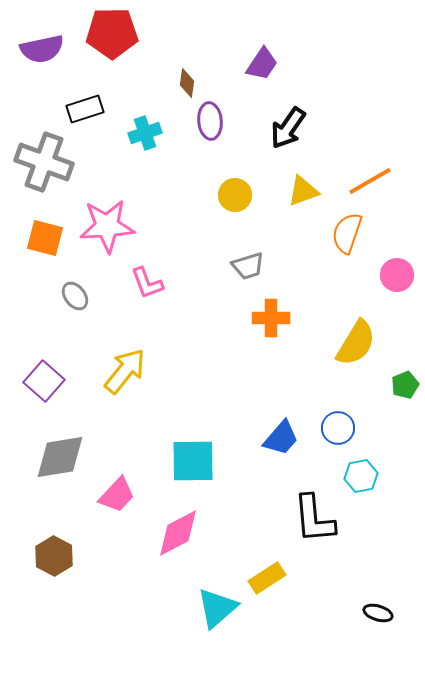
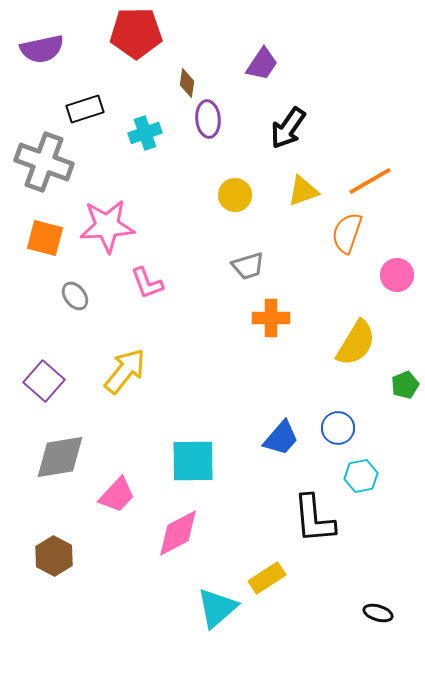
red pentagon: moved 24 px right
purple ellipse: moved 2 px left, 2 px up
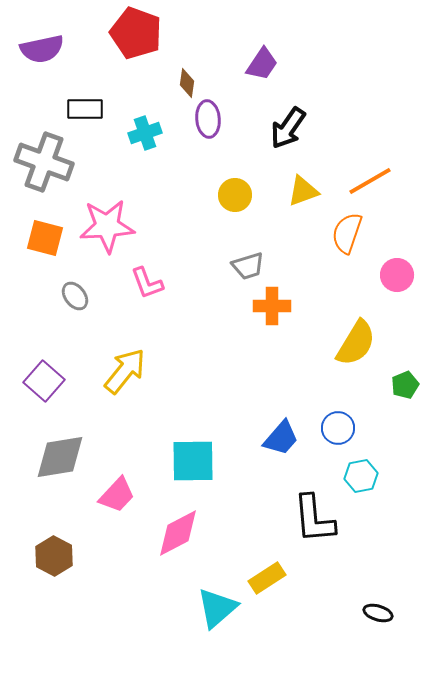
red pentagon: rotated 21 degrees clockwise
black rectangle: rotated 18 degrees clockwise
orange cross: moved 1 px right, 12 px up
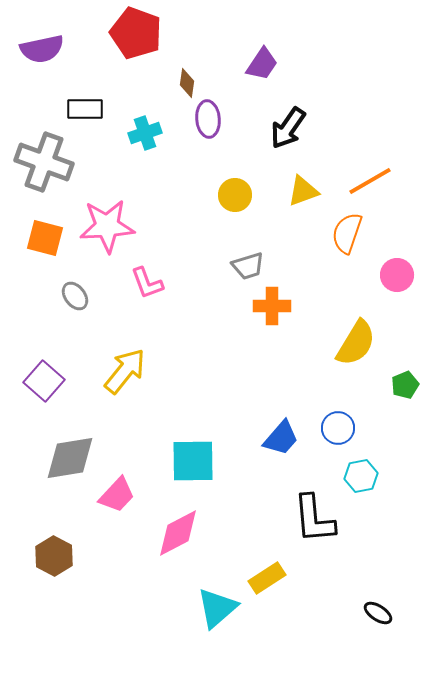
gray diamond: moved 10 px right, 1 px down
black ellipse: rotated 16 degrees clockwise
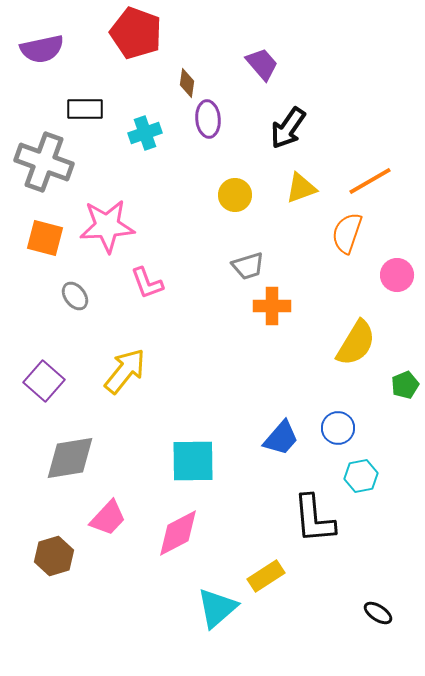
purple trapezoid: rotated 75 degrees counterclockwise
yellow triangle: moved 2 px left, 3 px up
pink trapezoid: moved 9 px left, 23 px down
brown hexagon: rotated 15 degrees clockwise
yellow rectangle: moved 1 px left, 2 px up
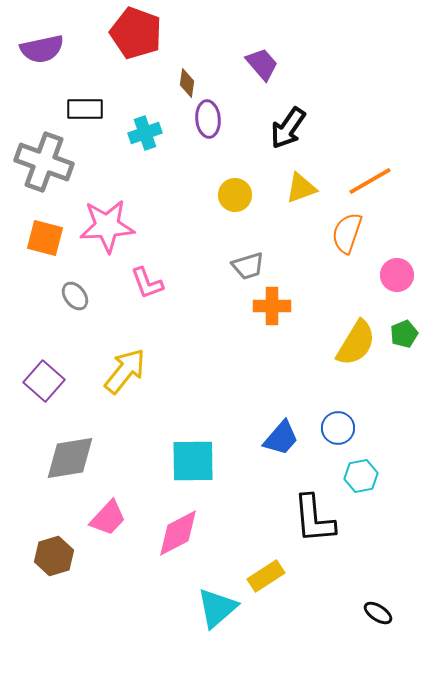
green pentagon: moved 1 px left, 51 px up
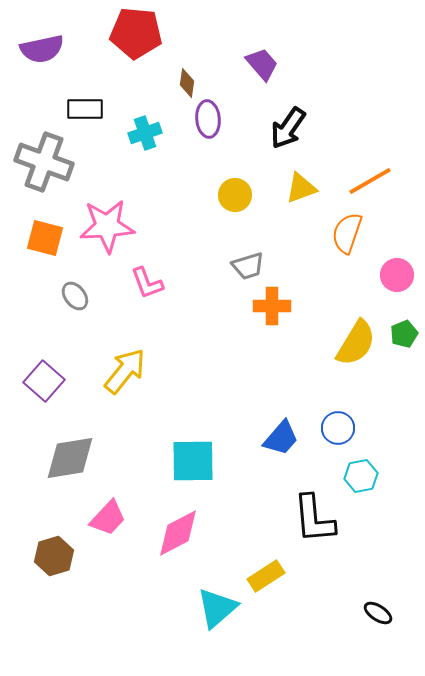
red pentagon: rotated 15 degrees counterclockwise
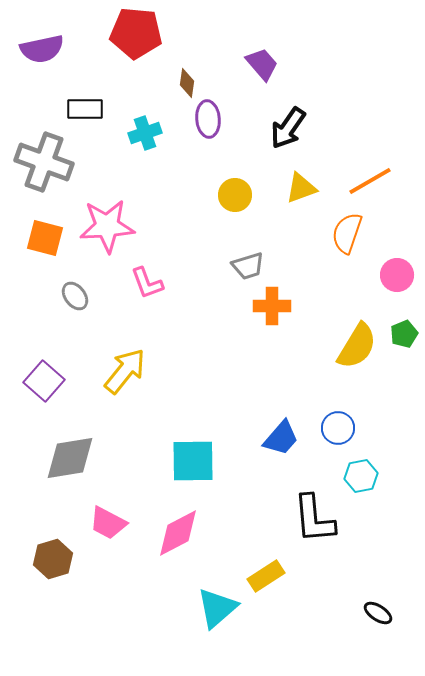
yellow semicircle: moved 1 px right, 3 px down
pink trapezoid: moved 5 px down; rotated 75 degrees clockwise
brown hexagon: moved 1 px left, 3 px down
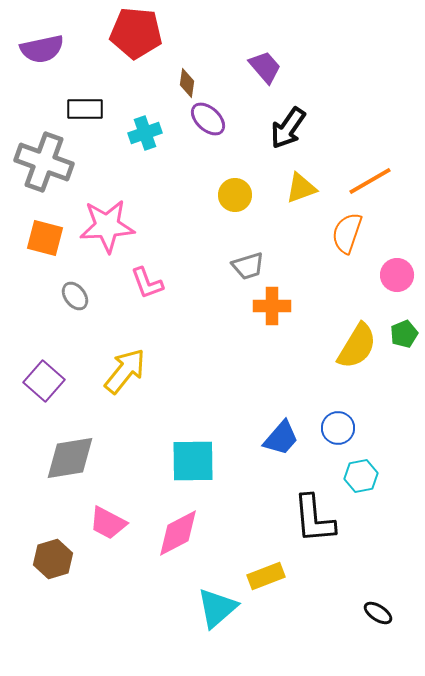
purple trapezoid: moved 3 px right, 3 px down
purple ellipse: rotated 42 degrees counterclockwise
yellow rectangle: rotated 12 degrees clockwise
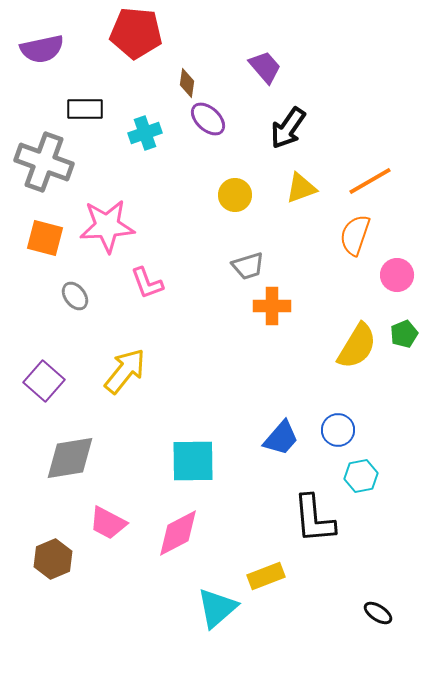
orange semicircle: moved 8 px right, 2 px down
blue circle: moved 2 px down
brown hexagon: rotated 6 degrees counterclockwise
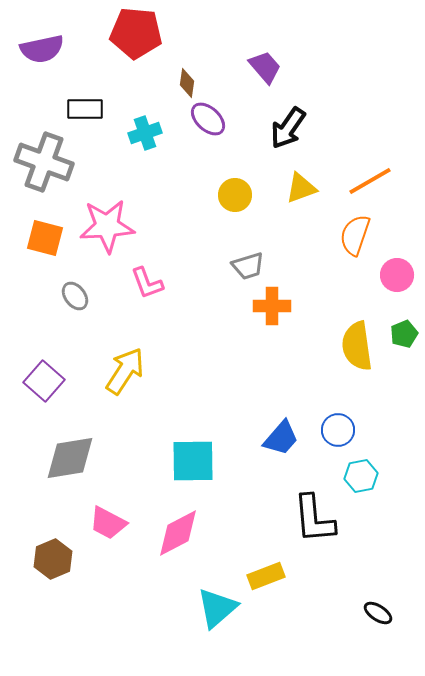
yellow semicircle: rotated 141 degrees clockwise
yellow arrow: rotated 6 degrees counterclockwise
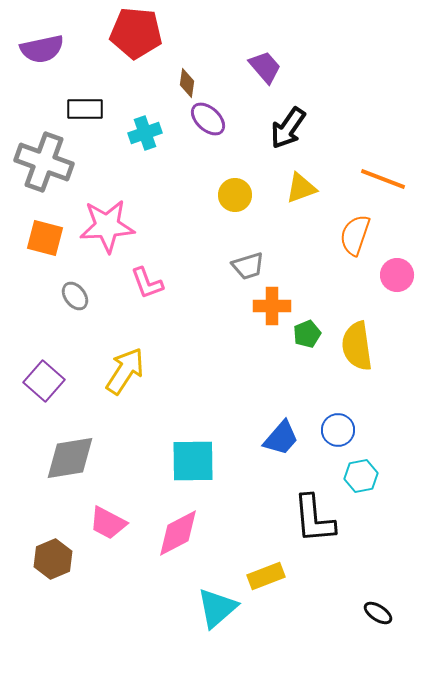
orange line: moved 13 px right, 2 px up; rotated 51 degrees clockwise
green pentagon: moved 97 px left
